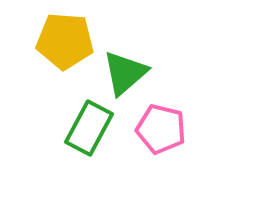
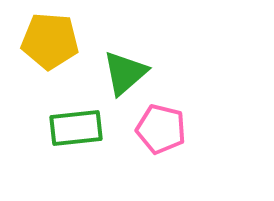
yellow pentagon: moved 15 px left
green rectangle: moved 13 px left; rotated 56 degrees clockwise
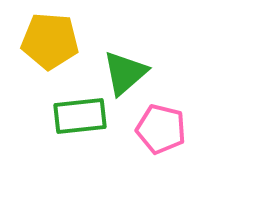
green rectangle: moved 4 px right, 12 px up
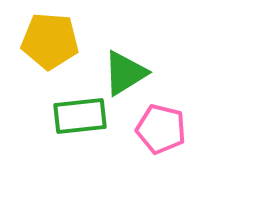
green triangle: rotated 9 degrees clockwise
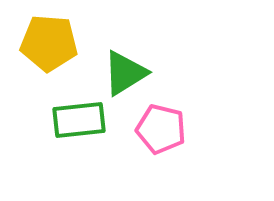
yellow pentagon: moved 1 px left, 2 px down
green rectangle: moved 1 px left, 4 px down
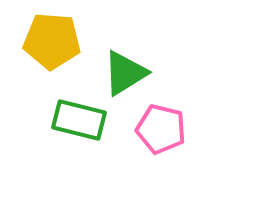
yellow pentagon: moved 3 px right, 2 px up
green rectangle: rotated 20 degrees clockwise
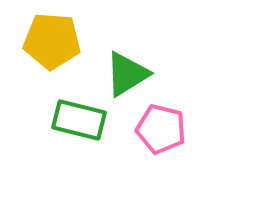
green triangle: moved 2 px right, 1 px down
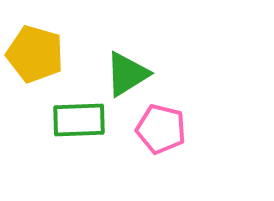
yellow pentagon: moved 17 px left, 13 px down; rotated 12 degrees clockwise
green rectangle: rotated 16 degrees counterclockwise
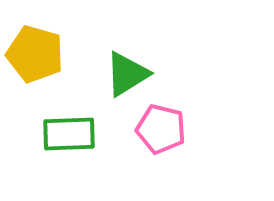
green rectangle: moved 10 px left, 14 px down
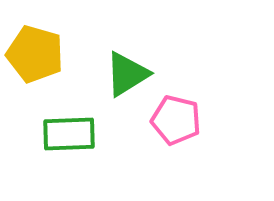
pink pentagon: moved 15 px right, 9 px up
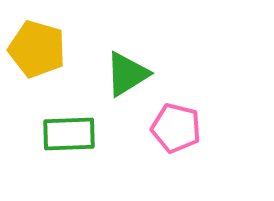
yellow pentagon: moved 2 px right, 5 px up
pink pentagon: moved 8 px down
